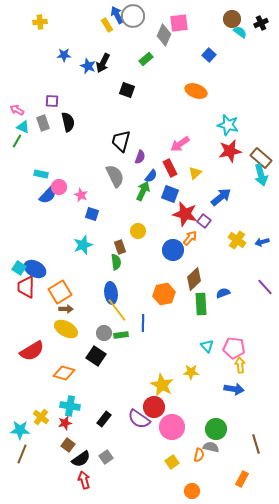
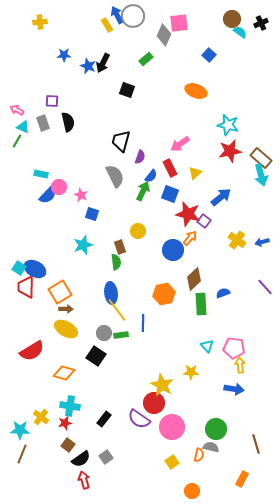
red star at (185, 214): moved 3 px right
red circle at (154, 407): moved 4 px up
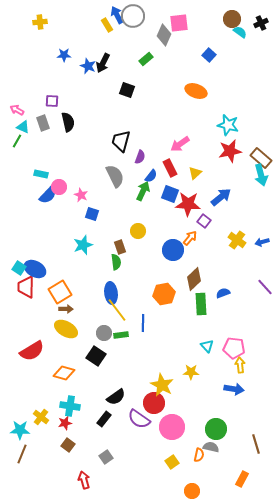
red star at (188, 214): moved 10 px up; rotated 10 degrees counterclockwise
black semicircle at (81, 459): moved 35 px right, 62 px up
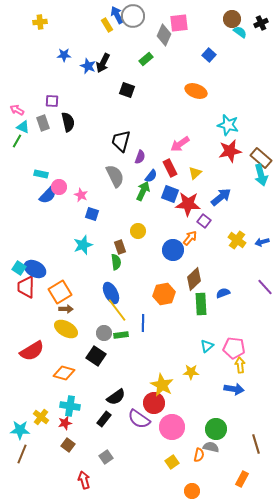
blue ellipse at (111, 293): rotated 20 degrees counterclockwise
cyan triangle at (207, 346): rotated 32 degrees clockwise
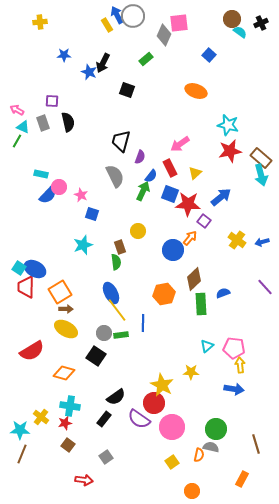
blue star at (88, 66): moved 1 px right, 6 px down
red arrow at (84, 480): rotated 114 degrees clockwise
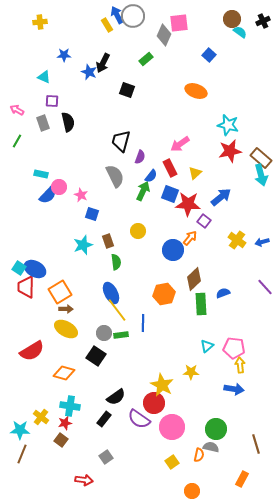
black cross at (261, 23): moved 2 px right, 2 px up
cyan triangle at (23, 127): moved 21 px right, 50 px up
brown rectangle at (120, 247): moved 12 px left, 6 px up
brown square at (68, 445): moved 7 px left, 5 px up
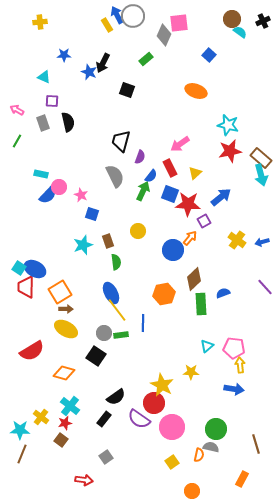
purple square at (204, 221): rotated 24 degrees clockwise
cyan cross at (70, 406): rotated 30 degrees clockwise
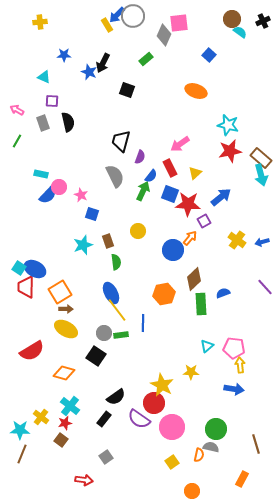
blue arrow at (117, 15): rotated 108 degrees counterclockwise
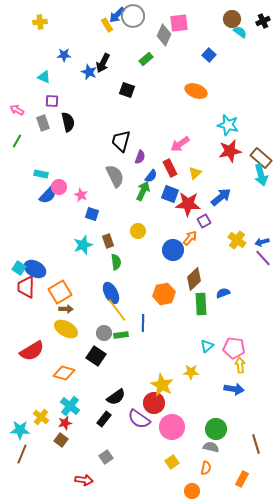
purple line at (265, 287): moved 2 px left, 29 px up
orange semicircle at (199, 455): moved 7 px right, 13 px down
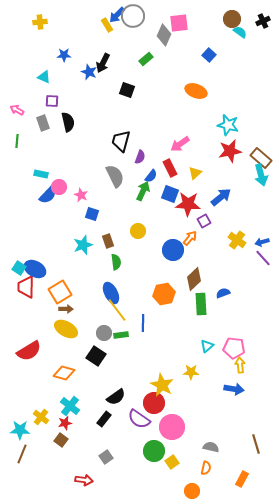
green line at (17, 141): rotated 24 degrees counterclockwise
red semicircle at (32, 351): moved 3 px left
green circle at (216, 429): moved 62 px left, 22 px down
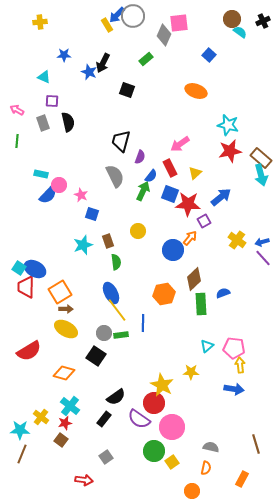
pink circle at (59, 187): moved 2 px up
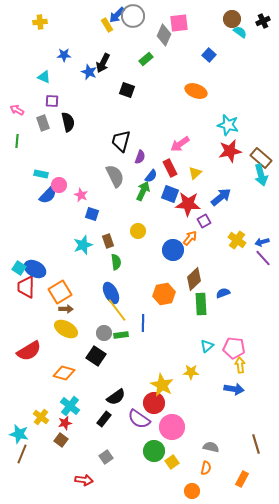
cyan star at (20, 430): moved 1 px left, 4 px down; rotated 12 degrees clockwise
